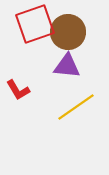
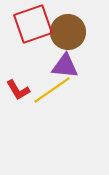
red square: moved 2 px left
purple triangle: moved 2 px left
yellow line: moved 24 px left, 17 px up
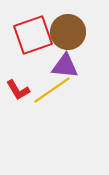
red square: moved 11 px down
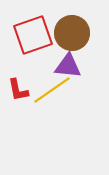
brown circle: moved 4 px right, 1 px down
purple triangle: moved 3 px right
red L-shape: rotated 20 degrees clockwise
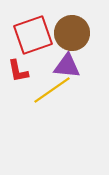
purple triangle: moved 1 px left
red L-shape: moved 19 px up
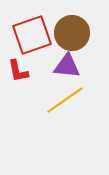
red square: moved 1 px left
yellow line: moved 13 px right, 10 px down
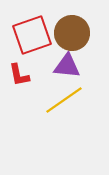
red L-shape: moved 1 px right, 4 px down
yellow line: moved 1 px left
